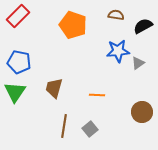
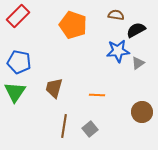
black semicircle: moved 7 px left, 4 px down
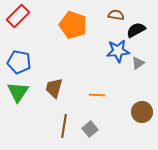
green triangle: moved 3 px right
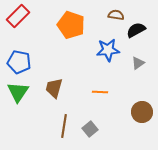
orange pentagon: moved 2 px left
blue star: moved 10 px left, 1 px up
orange line: moved 3 px right, 3 px up
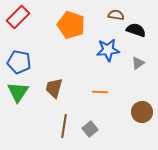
red rectangle: moved 1 px down
black semicircle: rotated 48 degrees clockwise
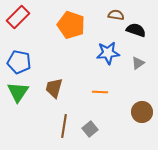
blue star: moved 3 px down
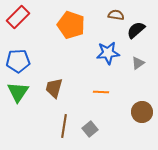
black semicircle: rotated 60 degrees counterclockwise
blue pentagon: moved 1 px left, 1 px up; rotated 15 degrees counterclockwise
orange line: moved 1 px right
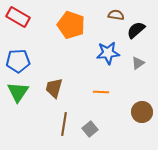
red rectangle: rotated 75 degrees clockwise
brown line: moved 2 px up
